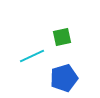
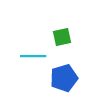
cyan line: moved 1 px right; rotated 25 degrees clockwise
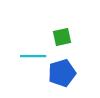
blue pentagon: moved 2 px left, 5 px up
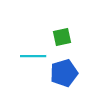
blue pentagon: moved 2 px right
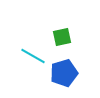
cyan line: rotated 30 degrees clockwise
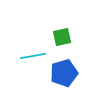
cyan line: rotated 40 degrees counterclockwise
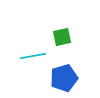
blue pentagon: moved 5 px down
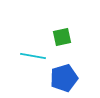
cyan line: rotated 20 degrees clockwise
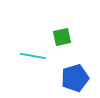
blue pentagon: moved 11 px right
